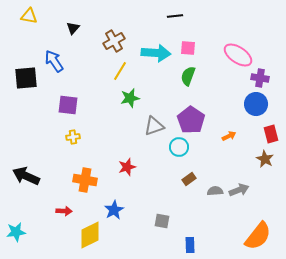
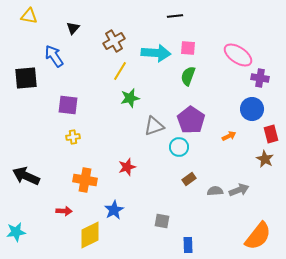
blue arrow: moved 5 px up
blue circle: moved 4 px left, 5 px down
blue rectangle: moved 2 px left
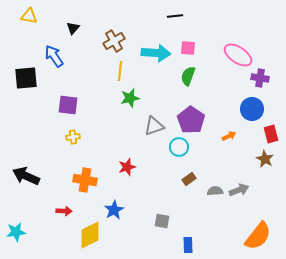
yellow line: rotated 24 degrees counterclockwise
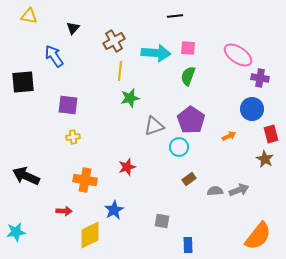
black square: moved 3 px left, 4 px down
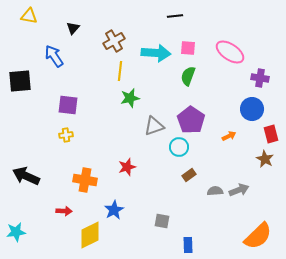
pink ellipse: moved 8 px left, 3 px up
black square: moved 3 px left, 1 px up
yellow cross: moved 7 px left, 2 px up
brown rectangle: moved 4 px up
orange semicircle: rotated 8 degrees clockwise
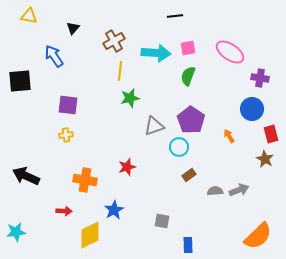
pink square: rotated 14 degrees counterclockwise
orange arrow: rotated 96 degrees counterclockwise
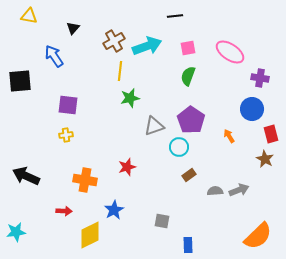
cyan arrow: moved 9 px left, 7 px up; rotated 24 degrees counterclockwise
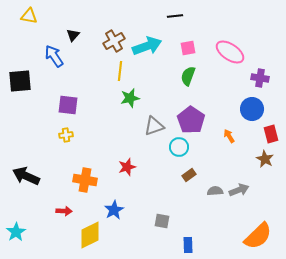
black triangle: moved 7 px down
cyan star: rotated 24 degrees counterclockwise
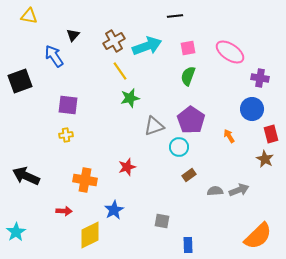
yellow line: rotated 42 degrees counterclockwise
black square: rotated 15 degrees counterclockwise
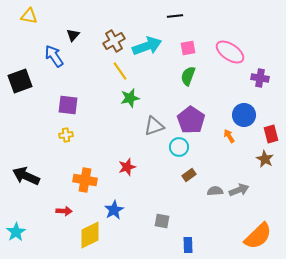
blue circle: moved 8 px left, 6 px down
